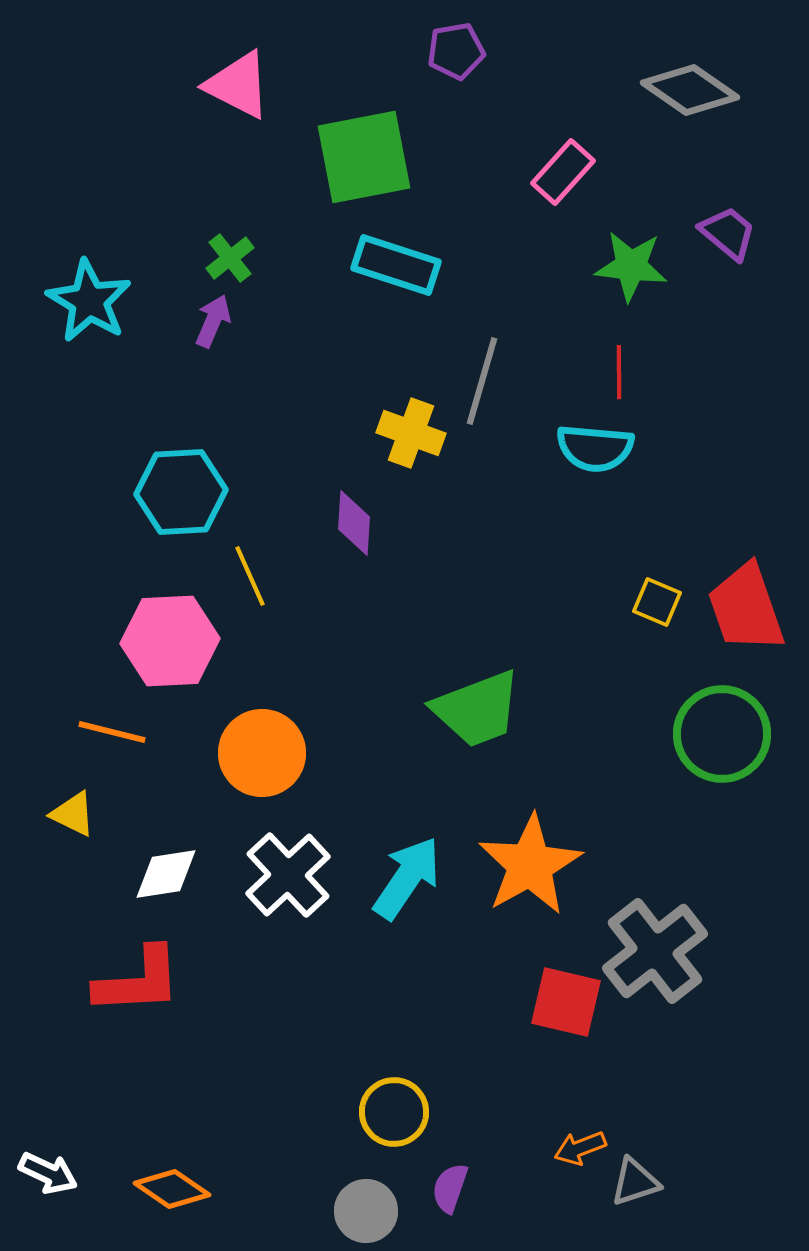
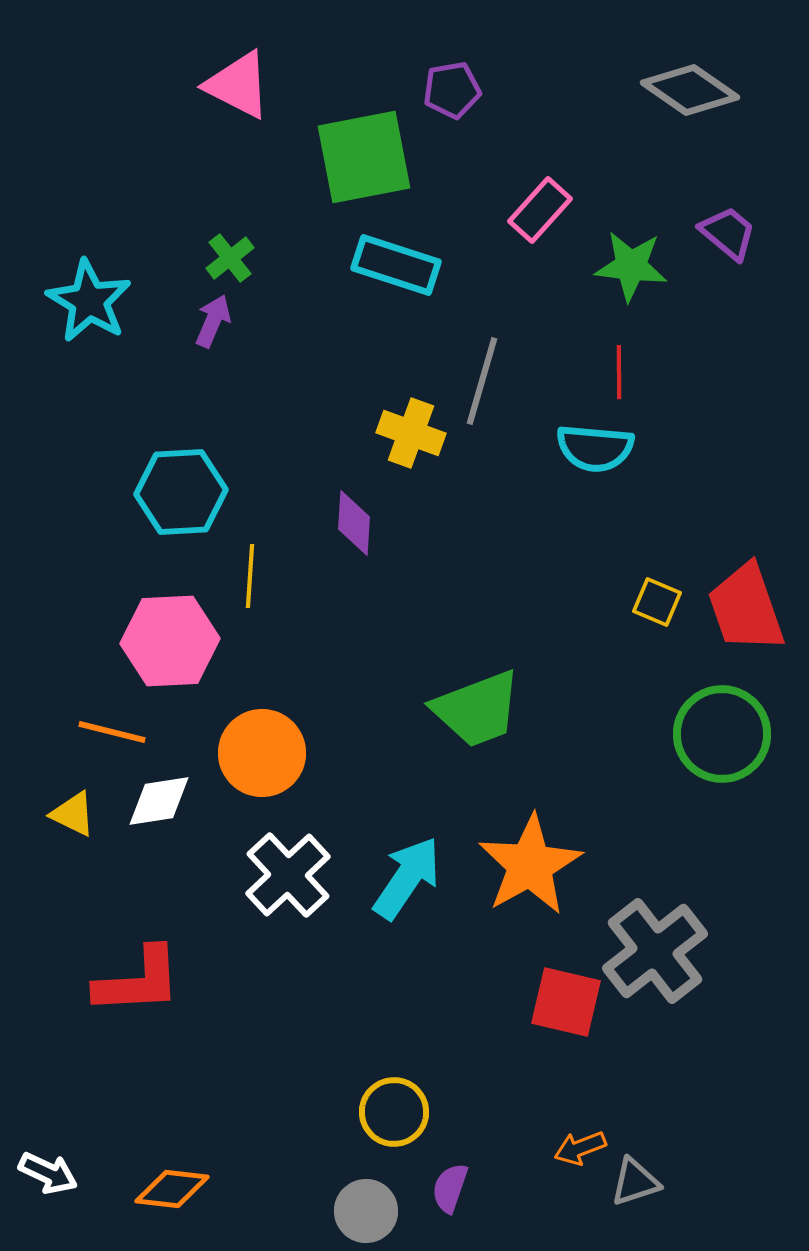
purple pentagon: moved 4 px left, 39 px down
pink rectangle: moved 23 px left, 38 px down
yellow line: rotated 28 degrees clockwise
white diamond: moved 7 px left, 73 px up
orange diamond: rotated 28 degrees counterclockwise
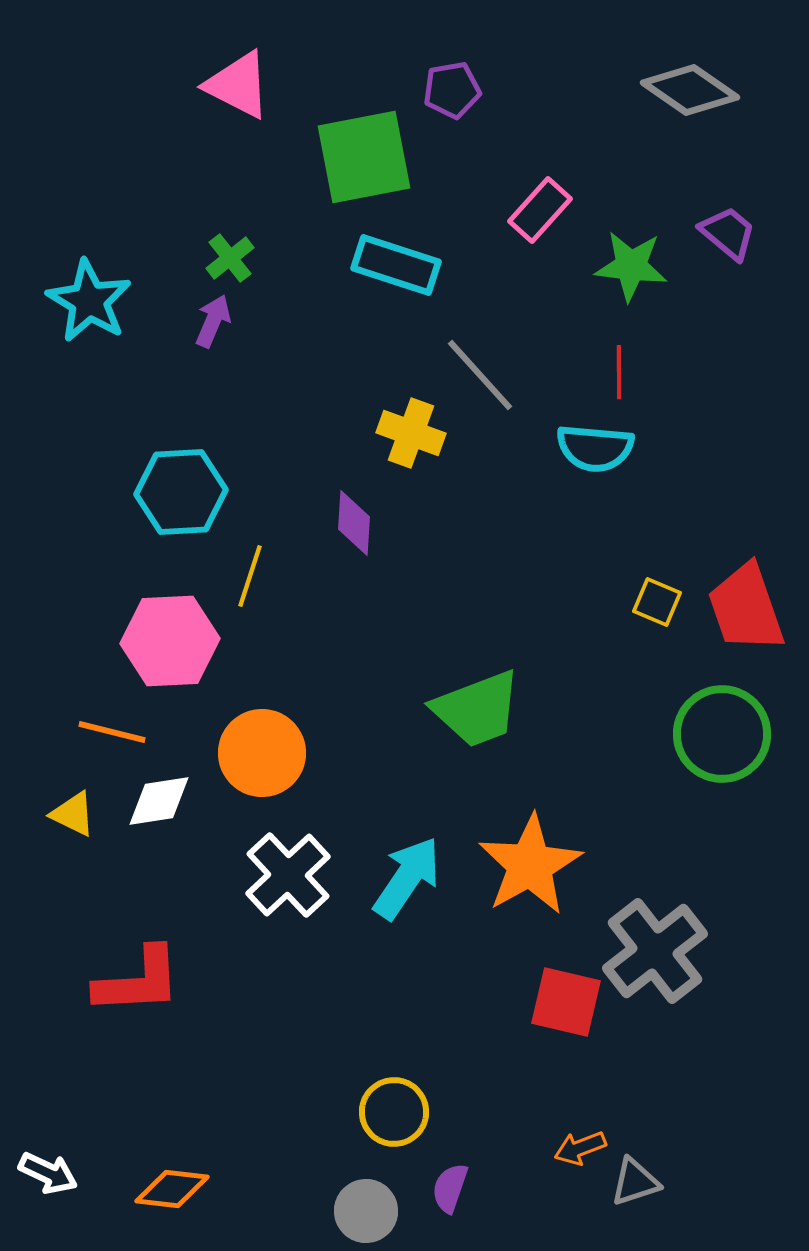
gray line: moved 2 px left, 6 px up; rotated 58 degrees counterclockwise
yellow line: rotated 14 degrees clockwise
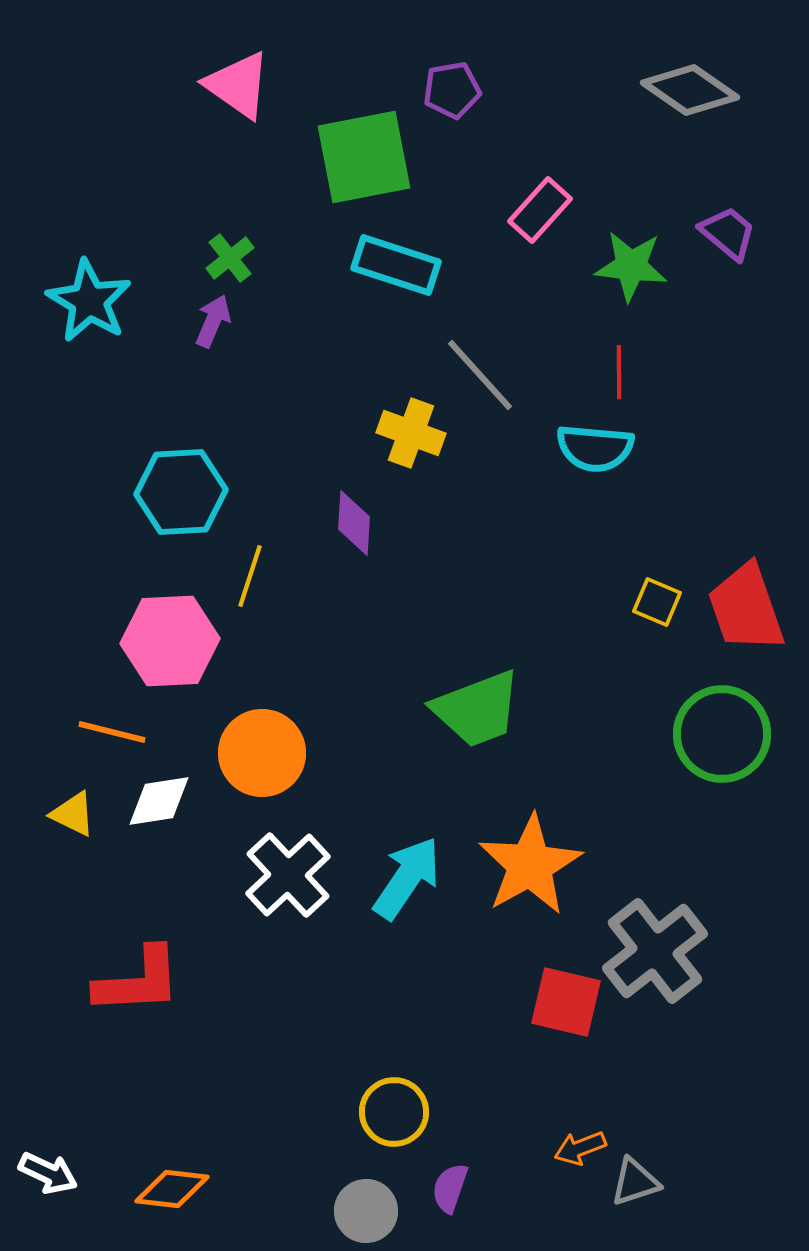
pink triangle: rotated 8 degrees clockwise
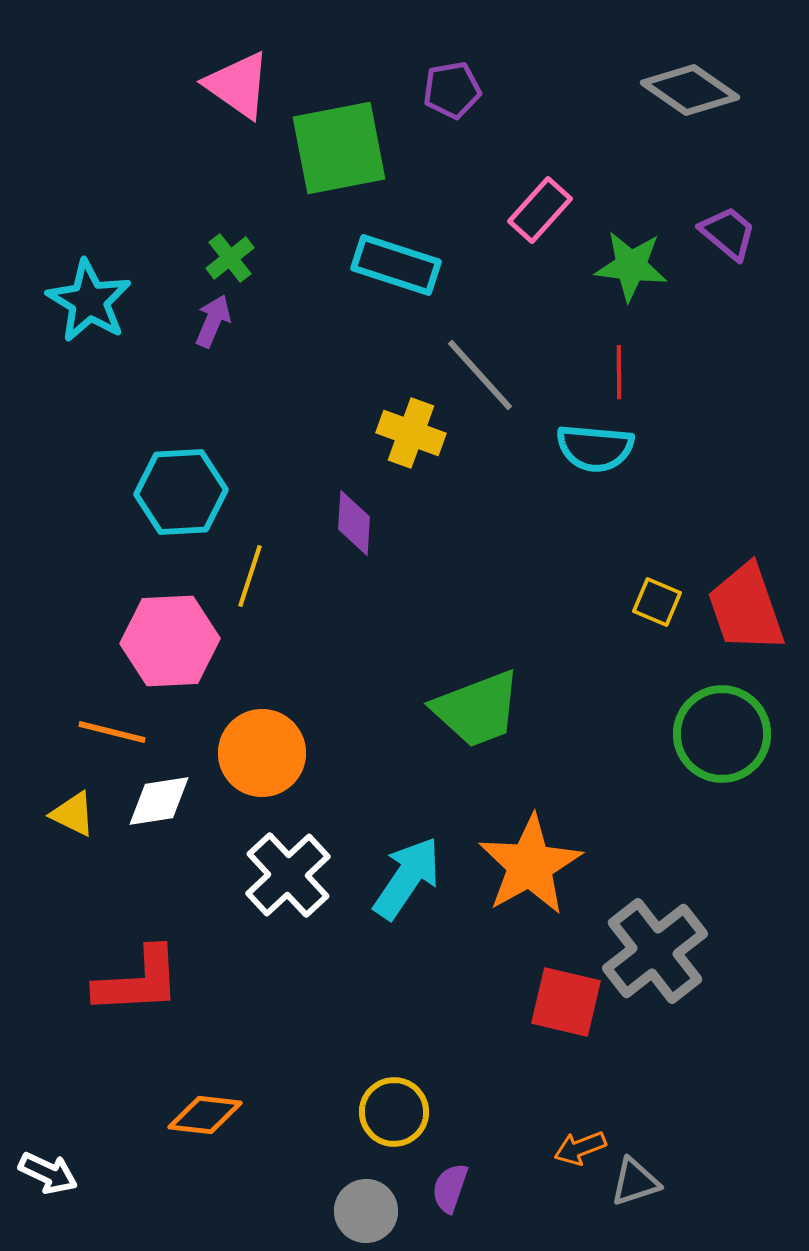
green square: moved 25 px left, 9 px up
orange diamond: moved 33 px right, 74 px up
